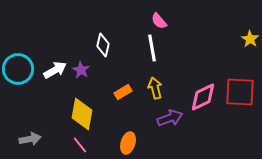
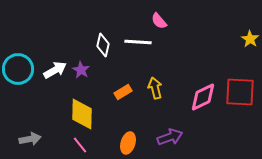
white line: moved 14 px left, 6 px up; rotated 76 degrees counterclockwise
yellow diamond: rotated 8 degrees counterclockwise
purple arrow: moved 19 px down
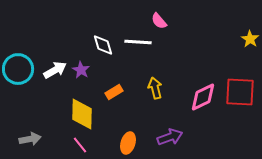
white diamond: rotated 30 degrees counterclockwise
orange rectangle: moved 9 px left
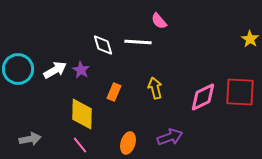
orange rectangle: rotated 36 degrees counterclockwise
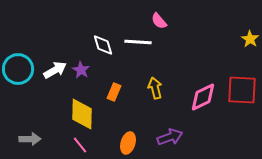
red square: moved 2 px right, 2 px up
gray arrow: rotated 10 degrees clockwise
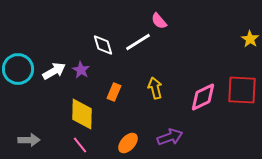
white line: rotated 36 degrees counterclockwise
white arrow: moved 1 px left, 1 px down
gray arrow: moved 1 px left, 1 px down
orange ellipse: rotated 25 degrees clockwise
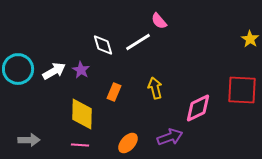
pink diamond: moved 5 px left, 11 px down
pink line: rotated 48 degrees counterclockwise
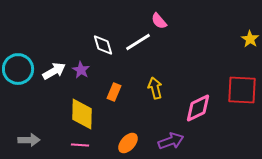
purple arrow: moved 1 px right, 4 px down
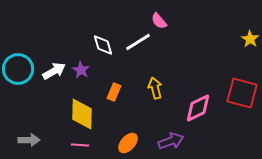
red square: moved 3 px down; rotated 12 degrees clockwise
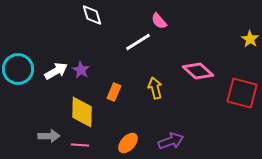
white diamond: moved 11 px left, 30 px up
white arrow: moved 2 px right
pink diamond: moved 37 px up; rotated 68 degrees clockwise
yellow diamond: moved 2 px up
gray arrow: moved 20 px right, 4 px up
